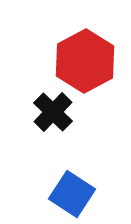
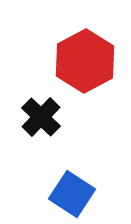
black cross: moved 12 px left, 5 px down
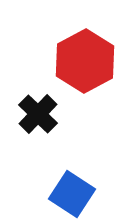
black cross: moved 3 px left, 3 px up
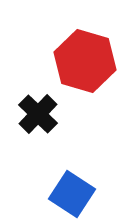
red hexagon: rotated 16 degrees counterclockwise
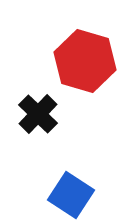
blue square: moved 1 px left, 1 px down
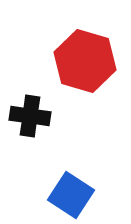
black cross: moved 8 px left, 2 px down; rotated 36 degrees counterclockwise
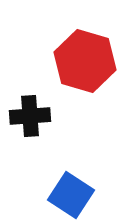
black cross: rotated 12 degrees counterclockwise
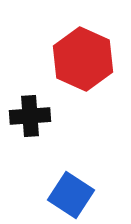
red hexagon: moved 2 px left, 2 px up; rotated 8 degrees clockwise
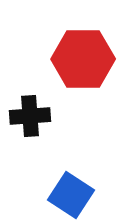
red hexagon: rotated 24 degrees counterclockwise
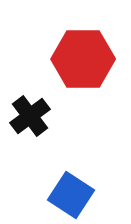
black cross: rotated 33 degrees counterclockwise
